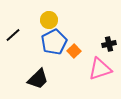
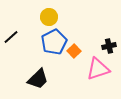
yellow circle: moved 3 px up
black line: moved 2 px left, 2 px down
black cross: moved 2 px down
pink triangle: moved 2 px left
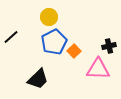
pink triangle: rotated 20 degrees clockwise
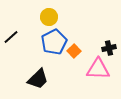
black cross: moved 2 px down
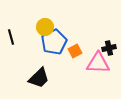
yellow circle: moved 4 px left, 10 px down
black line: rotated 63 degrees counterclockwise
orange square: moved 1 px right; rotated 16 degrees clockwise
pink triangle: moved 6 px up
black trapezoid: moved 1 px right, 1 px up
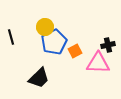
black cross: moved 1 px left, 3 px up
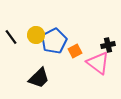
yellow circle: moved 9 px left, 8 px down
black line: rotated 21 degrees counterclockwise
blue pentagon: moved 1 px up
pink triangle: rotated 35 degrees clockwise
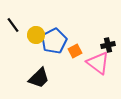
black line: moved 2 px right, 12 px up
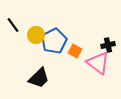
orange square: rotated 32 degrees counterclockwise
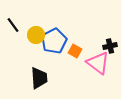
black cross: moved 2 px right, 1 px down
black trapezoid: rotated 50 degrees counterclockwise
